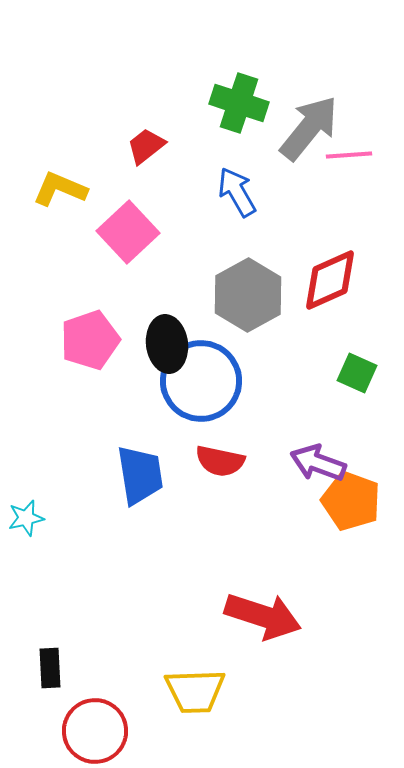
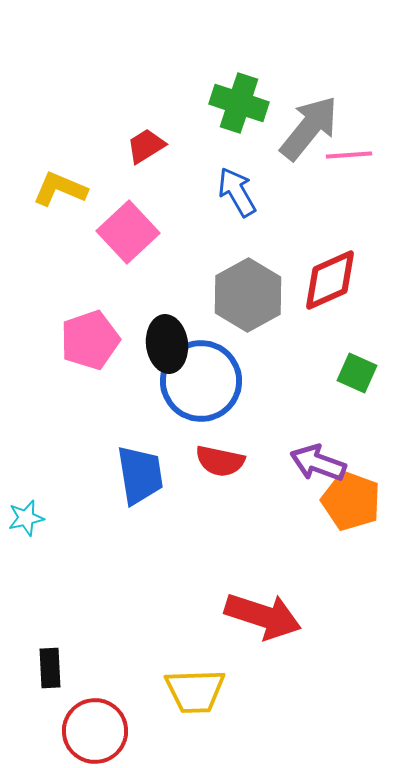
red trapezoid: rotated 6 degrees clockwise
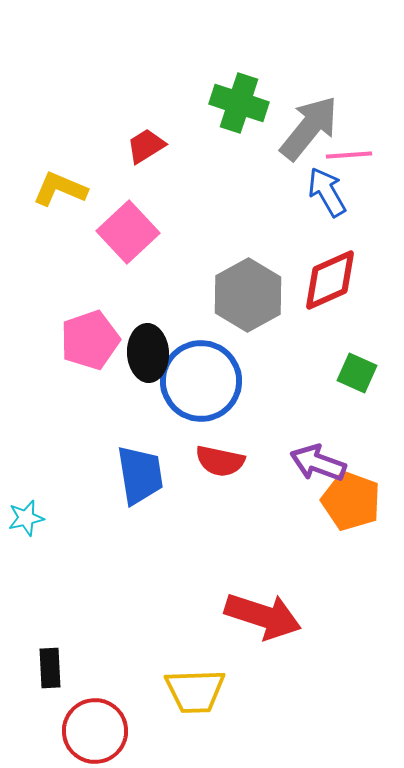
blue arrow: moved 90 px right
black ellipse: moved 19 px left, 9 px down; rotated 4 degrees clockwise
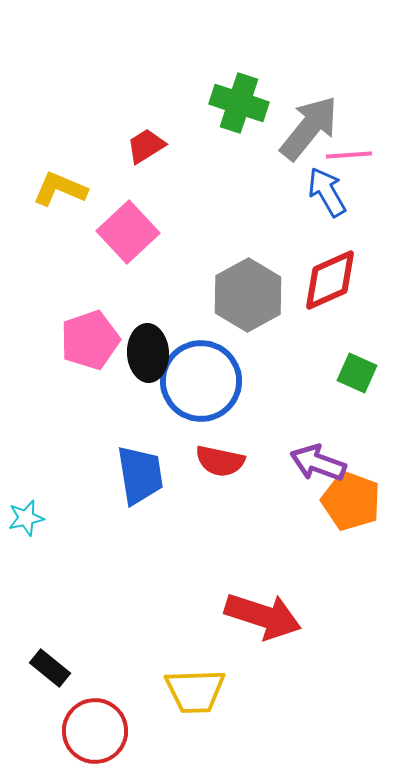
black rectangle: rotated 48 degrees counterclockwise
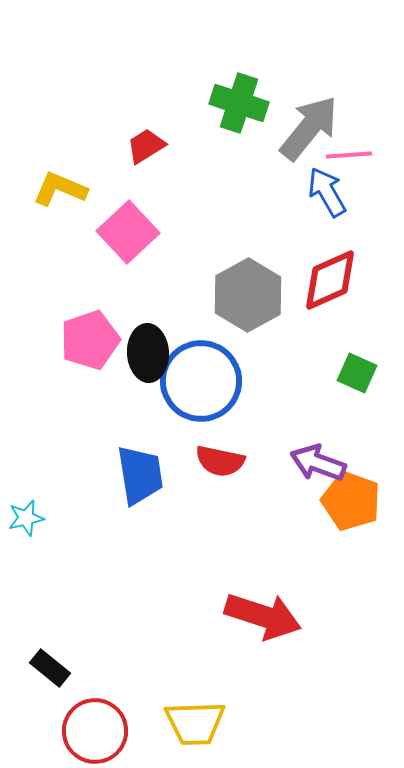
yellow trapezoid: moved 32 px down
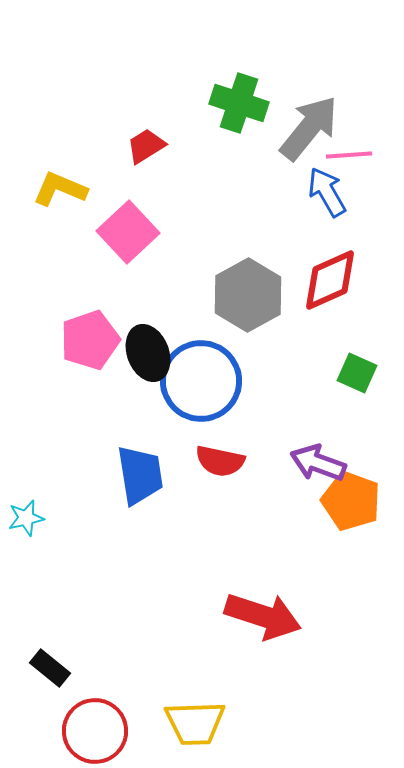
black ellipse: rotated 18 degrees counterclockwise
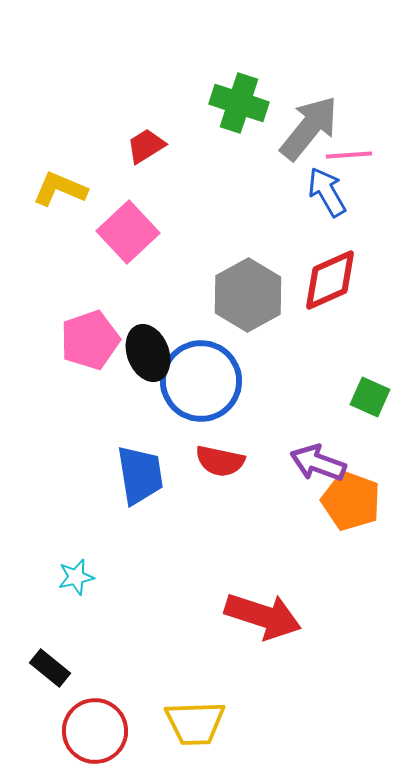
green square: moved 13 px right, 24 px down
cyan star: moved 50 px right, 59 px down
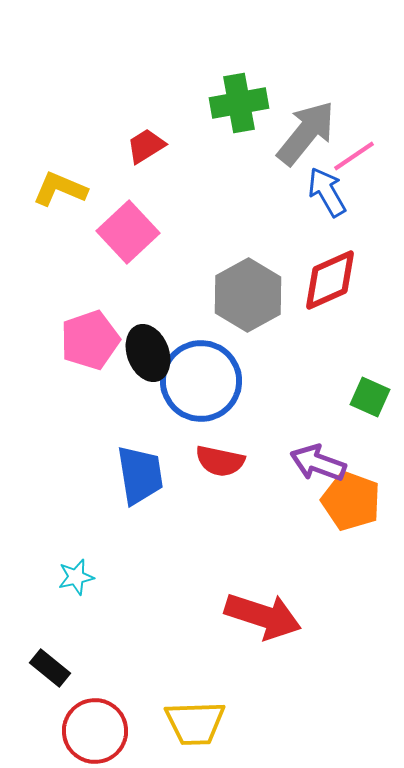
green cross: rotated 28 degrees counterclockwise
gray arrow: moved 3 px left, 5 px down
pink line: moved 5 px right, 1 px down; rotated 30 degrees counterclockwise
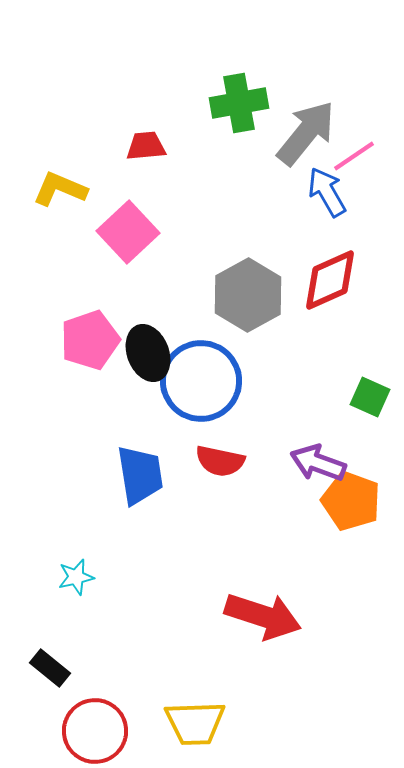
red trapezoid: rotated 27 degrees clockwise
